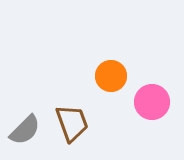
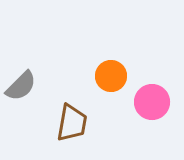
brown trapezoid: rotated 30 degrees clockwise
gray semicircle: moved 4 px left, 44 px up
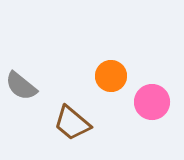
gray semicircle: rotated 84 degrees clockwise
brown trapezoid: rotated 120 degrees clockwise
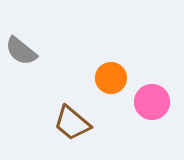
orange circle: moved 2 px down
gray semicircle: moved 35 px up
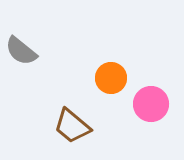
pink circle: moved 1 px left, 2 px down
brown trapezoid: moved 3 px down
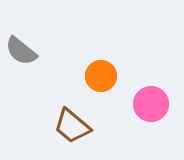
orange circle: moved 10 px left, 2 px up
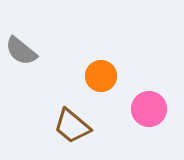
pink circle: moved 2 px left, 5 px down
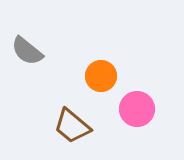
gray semicircle: moved 6 px right
pink circle: moved 12 px left
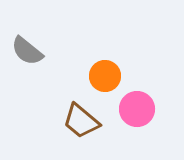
orange circle: moved 4 px right
brown trapezoid: moved 9 px right, 5 px up
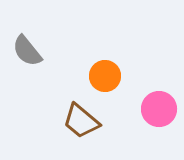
gray semicircle: rotated 12 degrees clockwise
pink circle: moved 22 px right
